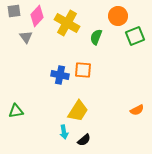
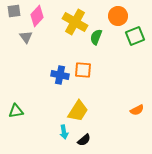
yellow cross: moved 8 px right, 1 px up
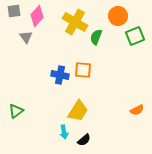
green triangle: rotated 28 degrees counterclockwise
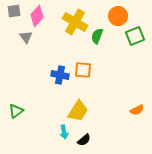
green semicircle: moved 1 px right, 1 px up
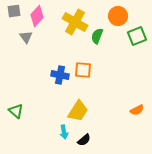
green square: moved 2 px right
green triangle: rotated 42 degrees counterclockwise
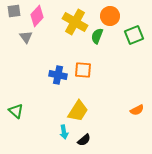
orange circle: moved 8 px left
green square: moved 3 px left, 1 px up
blue cross: moved 2 px left
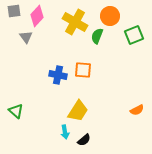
cyan arrow: moved 1 px right
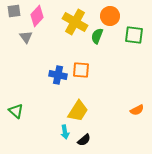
green square: rotated 30 degrees clockwise
orange square: moved 2 px left
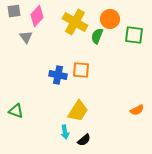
orange circle: moved 3 px down
green triangle: rotated 21 degrees counterclockwise
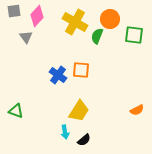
blue cross: rotated 24 degrees clockwise
yellow trapezoid: moved 1 px right
